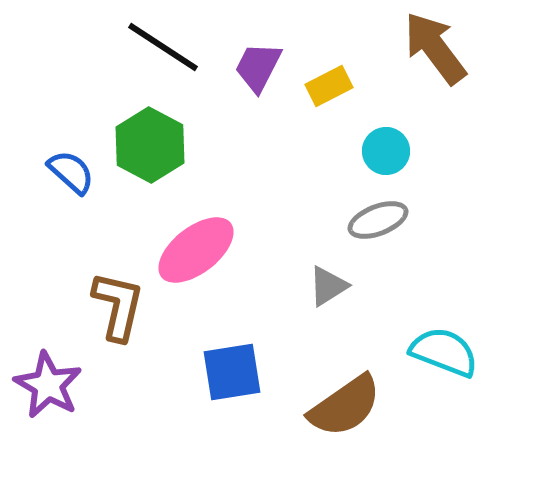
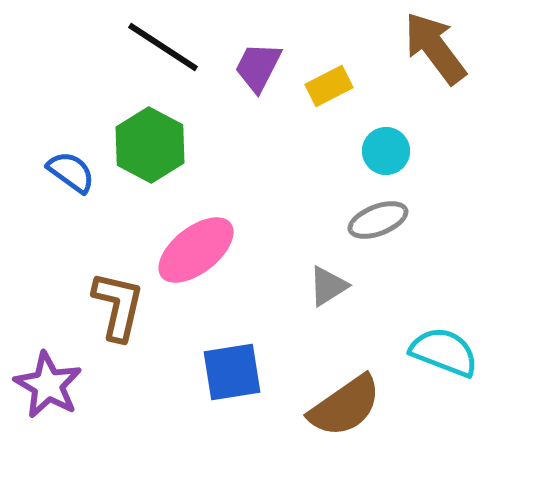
blue semicircle: rotated 6 degrees counterclockwise
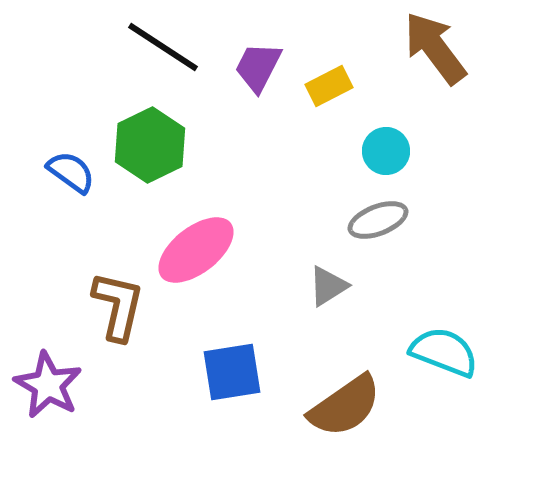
green hexagon: rotated 6 degrees clockwise
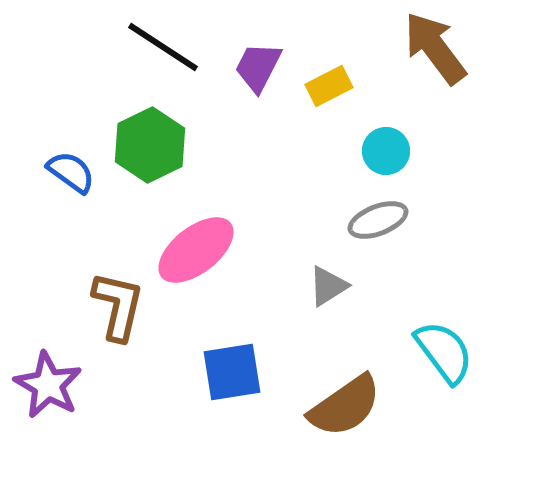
cyan semicircle: rotated 32 degrees clockwise
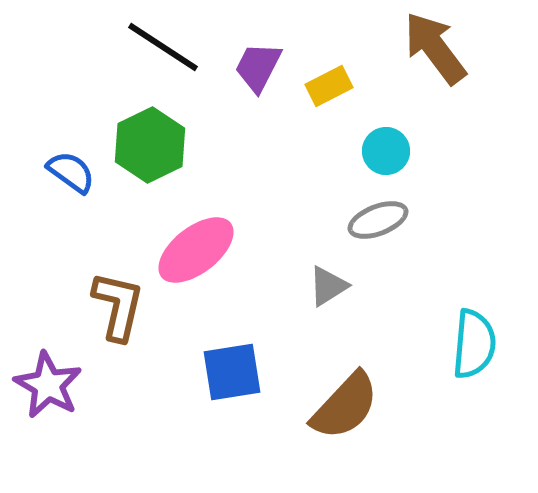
cyan semicircle: moved 30 px right, 8 px up; rotated 42 degrees clockwise
brown semicircle: rotated 12 degrees counterclockwise
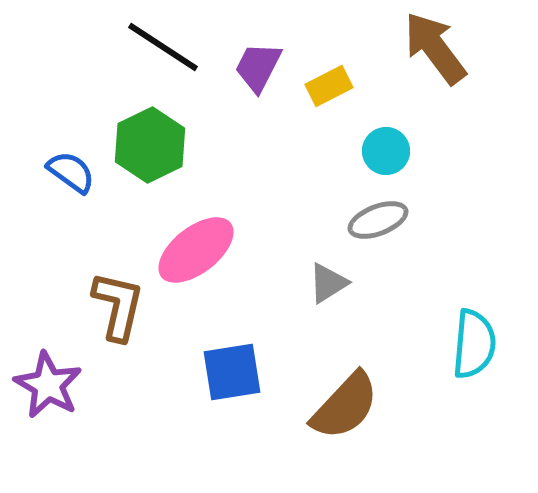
gray triangle: moved 3 px up
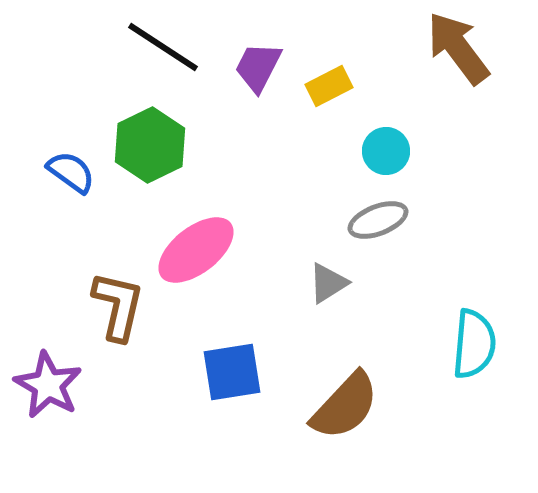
brown arrow: moved 23 px right
